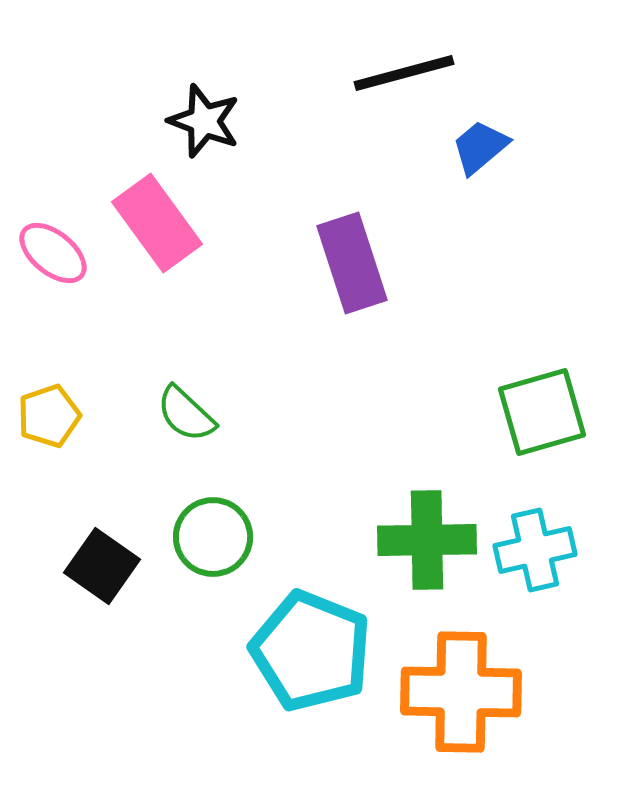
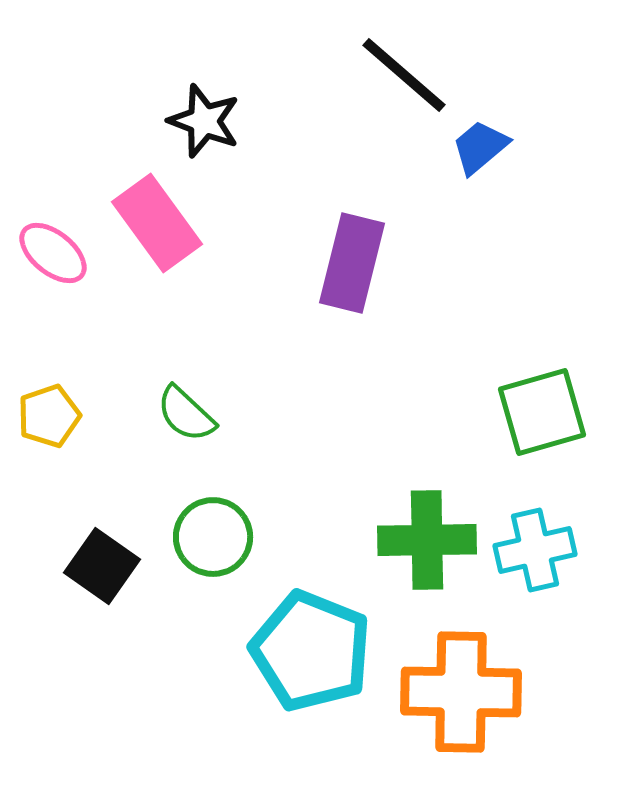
black line: moved 2 px down; rotated 56 degrees clockwise
purple rectangle: rotated 32 degrees clockwise
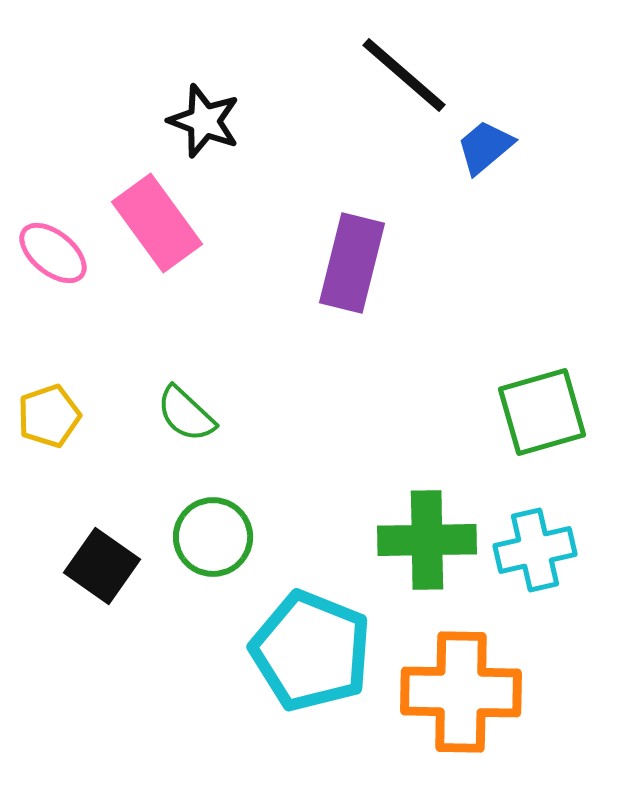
blue trapezoid: moved 5 px right
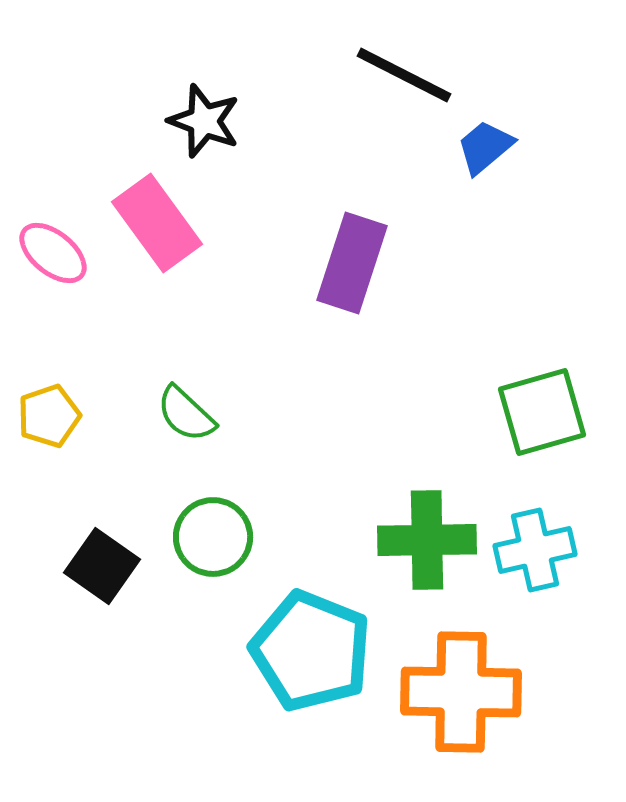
black line: rotated 14 degrees counterclockwise
purple rectangle: rotated 4 degrees clockwise
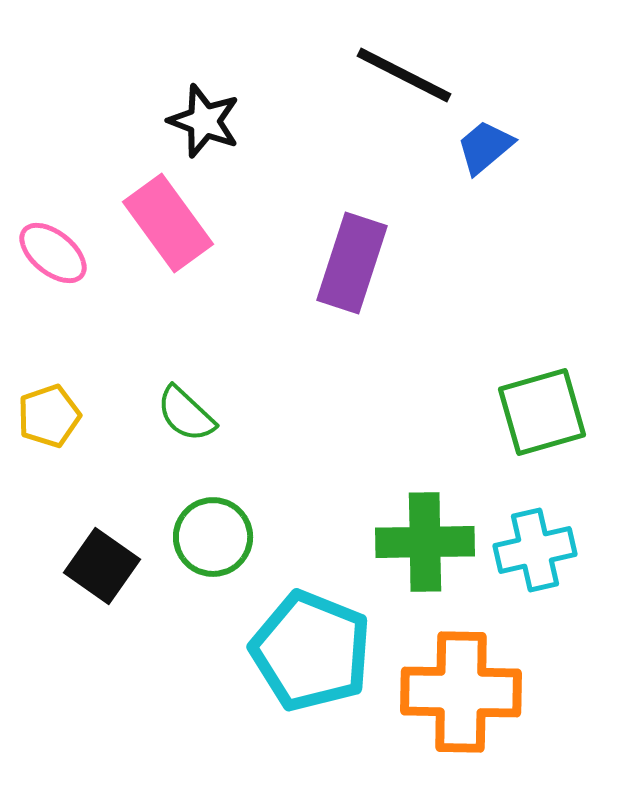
pink rectangle: moved 11 px right
green cross: moved 2 px left, 2 px down
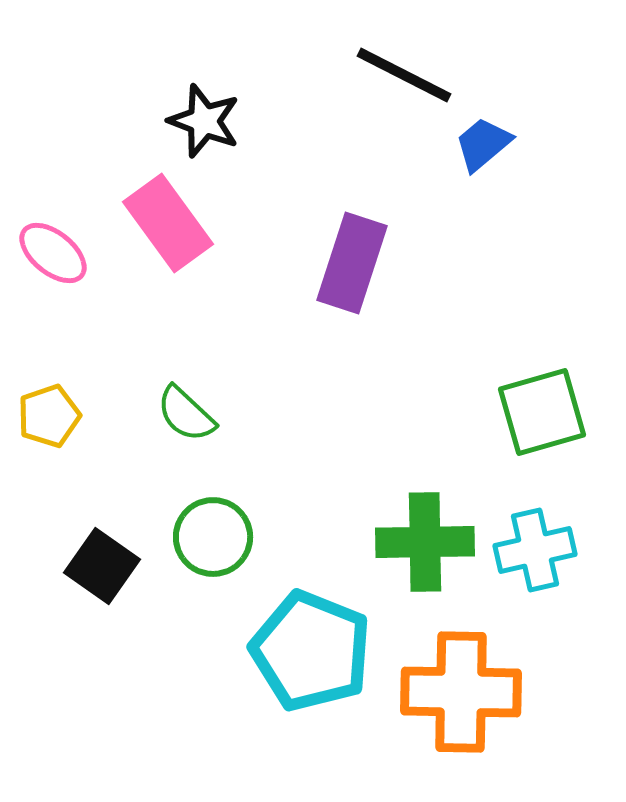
blue trapezoid: moved 2 px left, 3 px up
